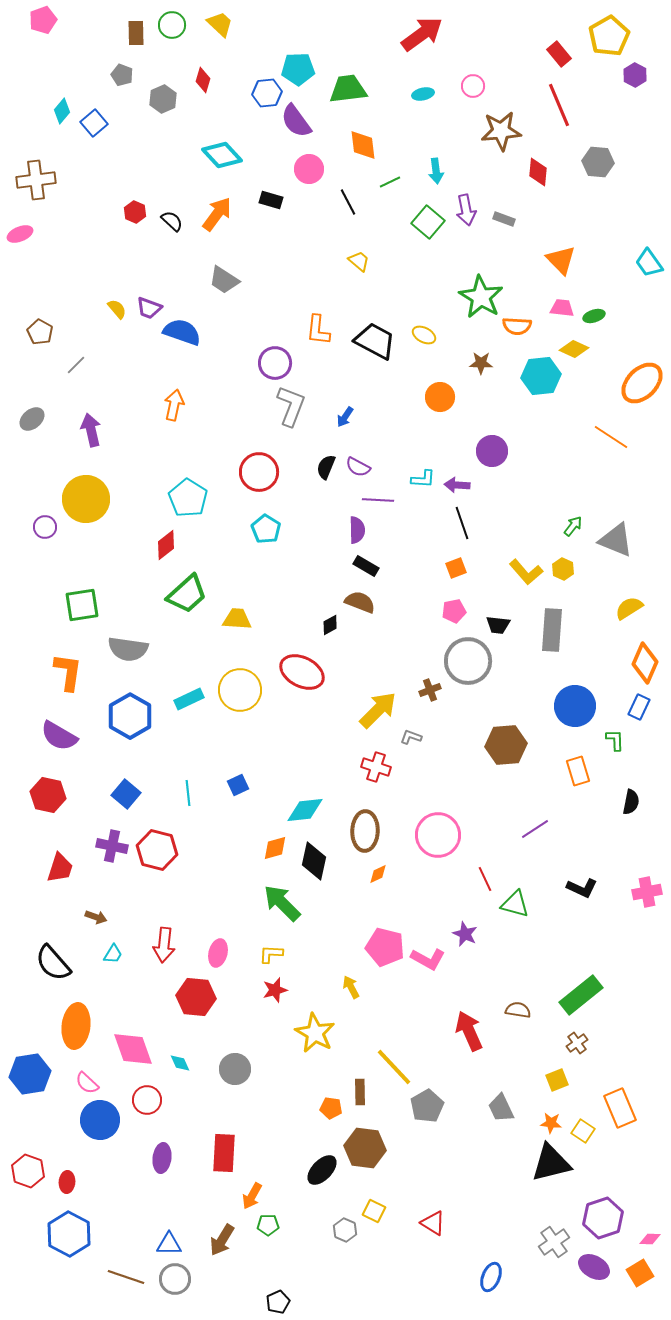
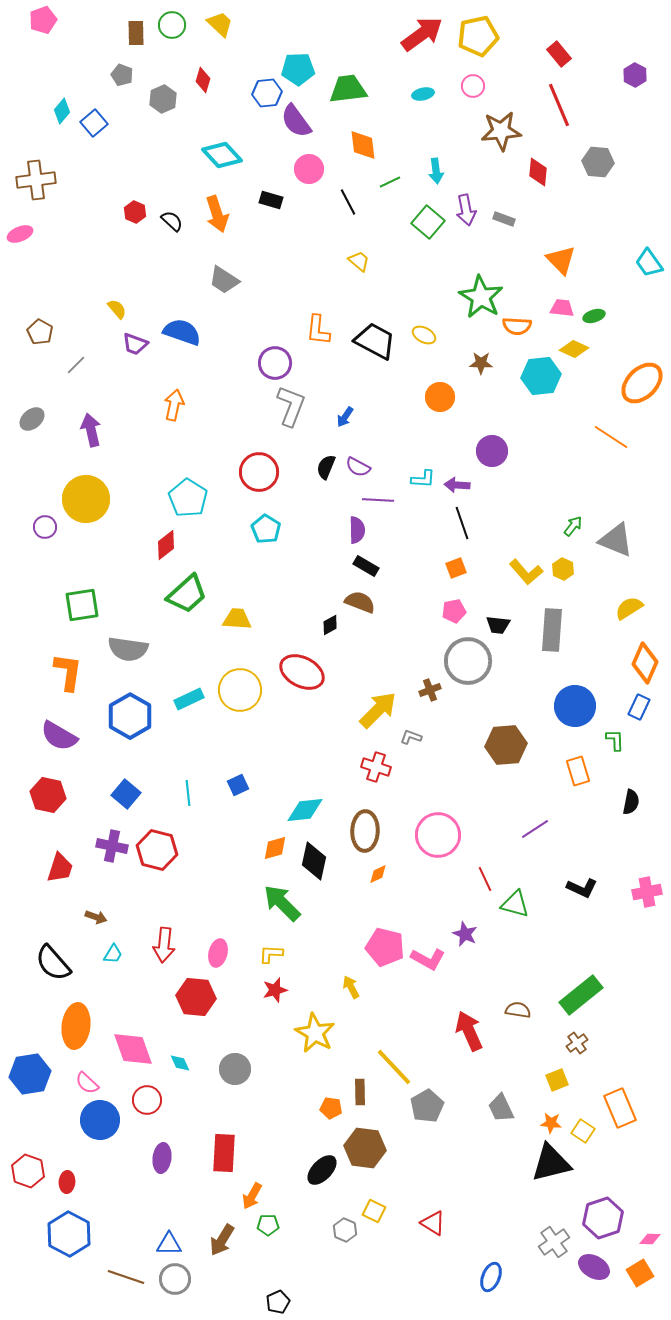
yellow pentagon at (609, 36): moved 131 px left; rotated 18 degrees clockwise
orange arrow at (217, 214): rotated 126 degrees clockwise
purple trapezoid at (149, 308): moved 14 px left, 36 px down
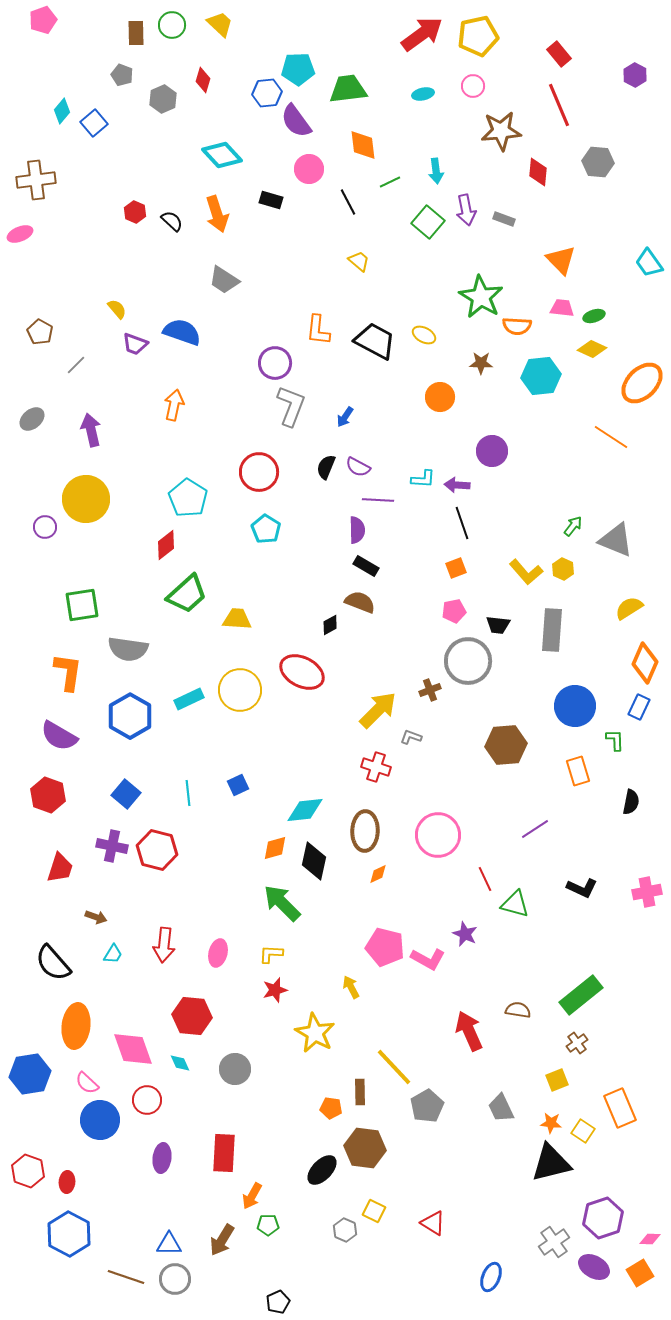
yellow diamond at (574, 349): moved 18 px right
red hexagon at (48, 795): rotated 8 degrees clockwise
red hexagon at (196, 997): moved 4 px left, 19 px down
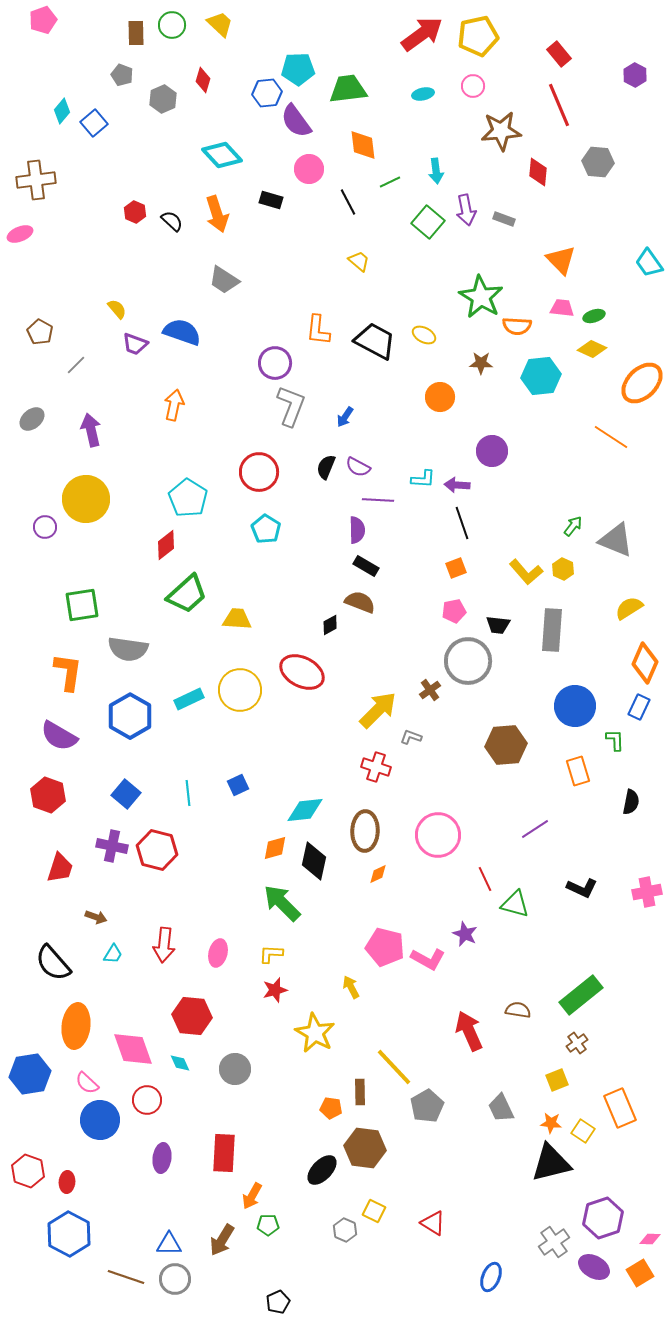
brown cross at (430, 690): rotated 15 degrees counterclockwise
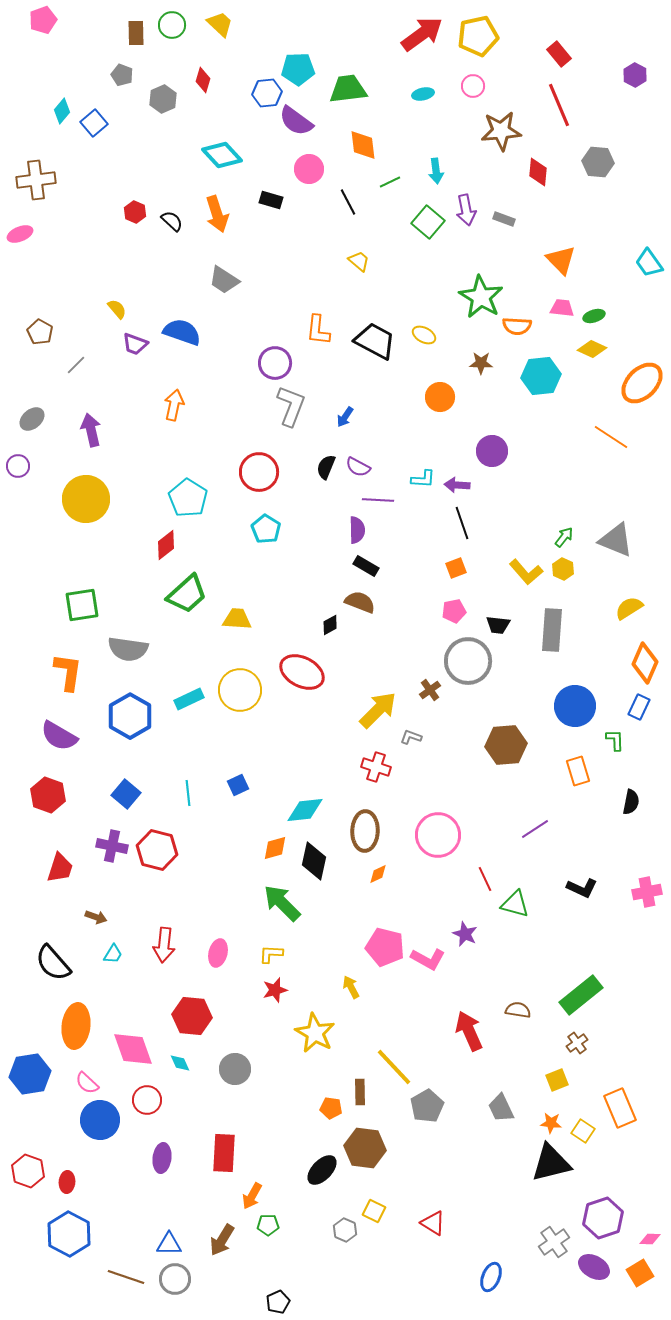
purple semicircle at (296, 121): rotated 18 degrees counterclockwise
green arrow at (573, 526): moved 9 px left, 11 px down
purple circle at (45, 527): moved 27 px left, 61 px up
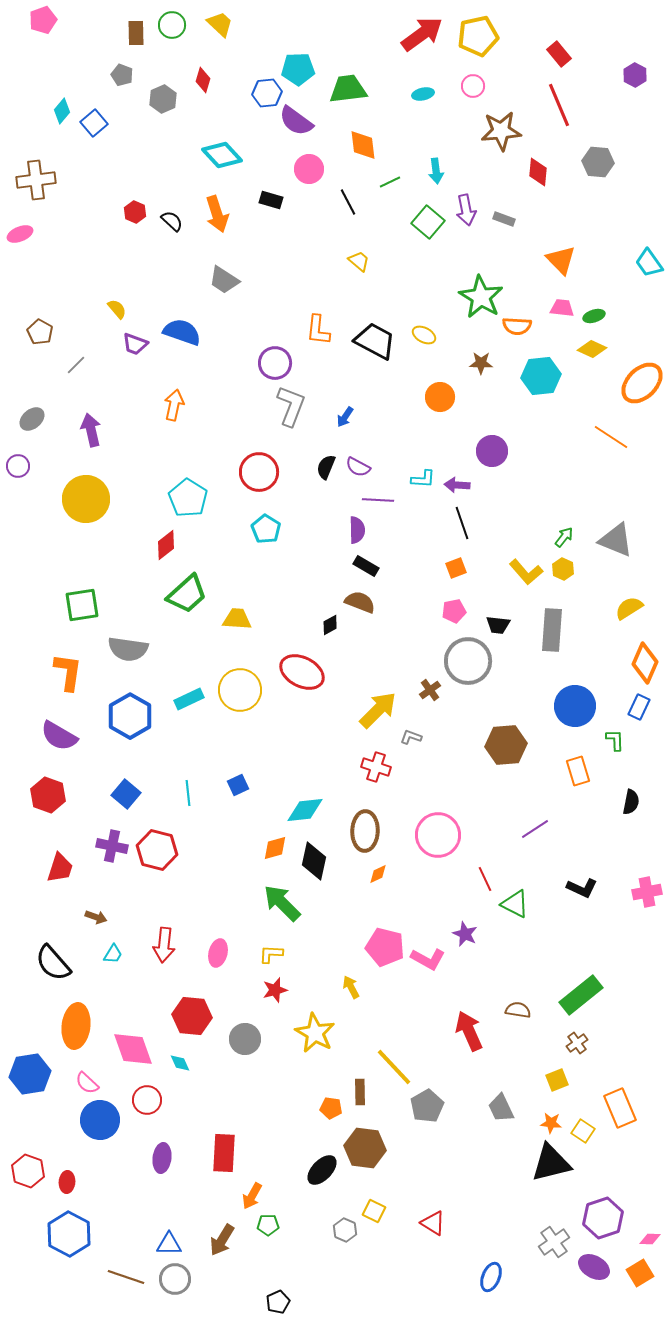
green triangle at (515, 904): rotated 12 degrees clockwise
gray circle at (235, 1069): moved 10 px right, 30 px up
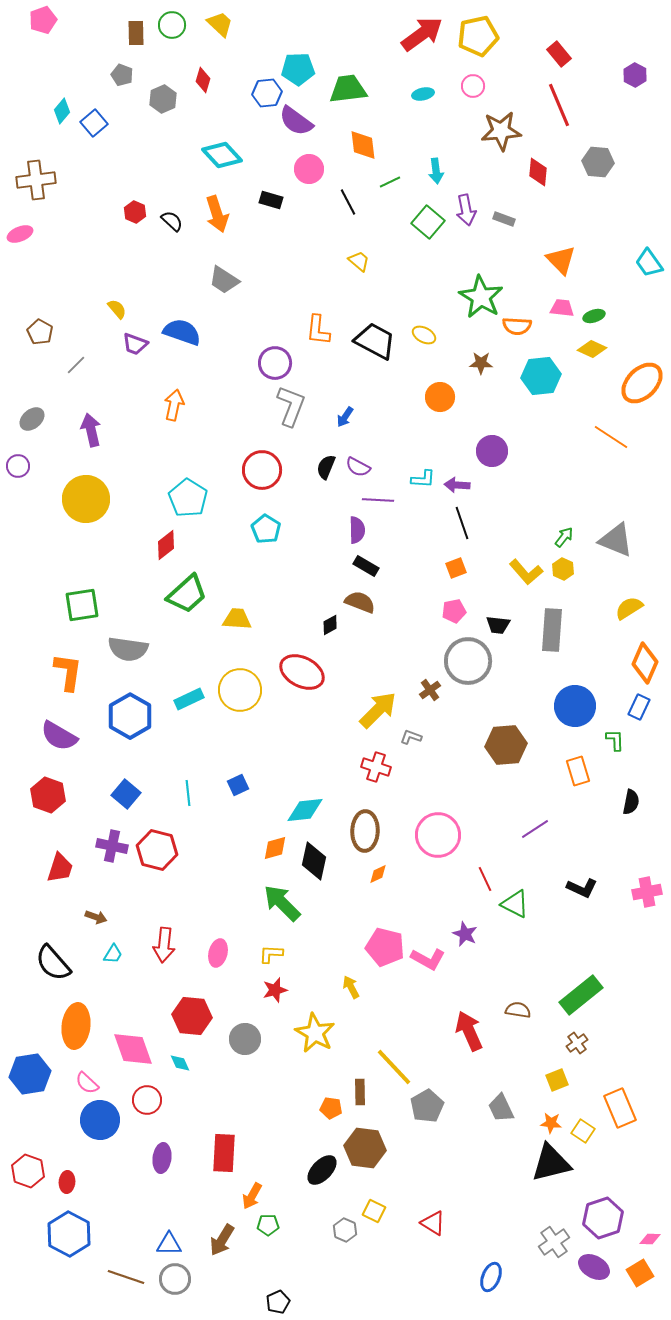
red circle at (259, 472): moved 3 px right, 2 px up
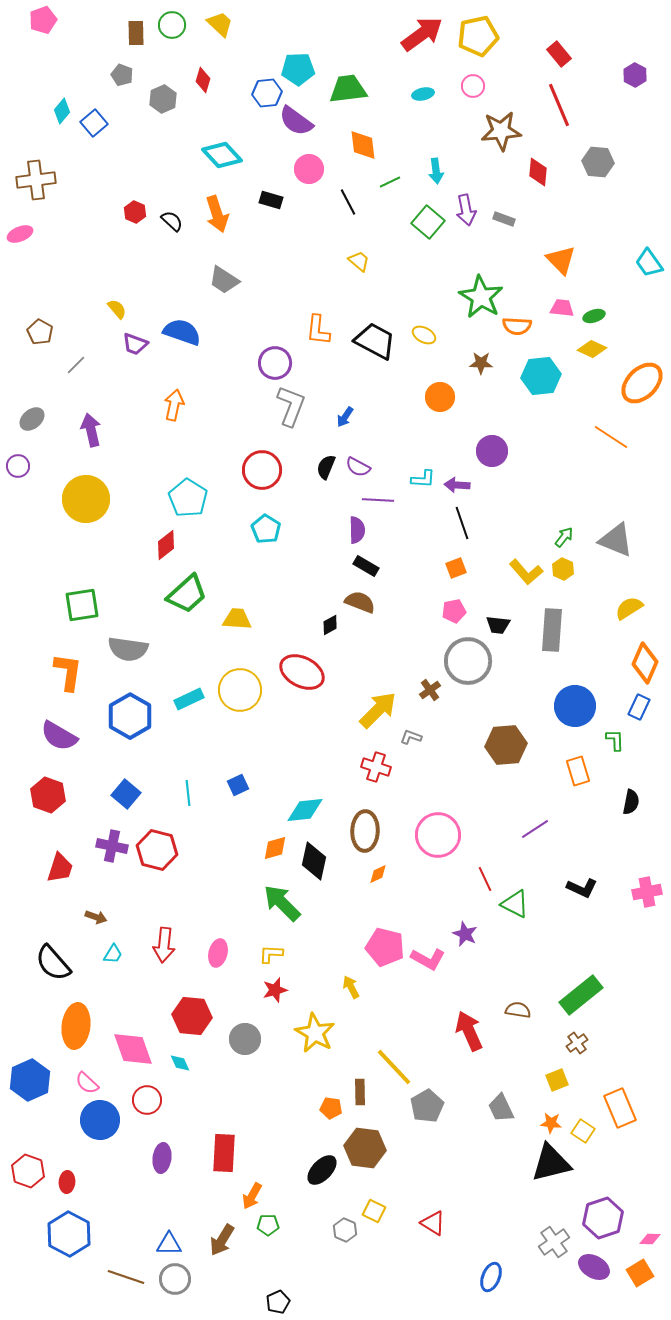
blue hexagon at (30, 1074): moved 6 px down; rotated 15 degrees counterclockwise
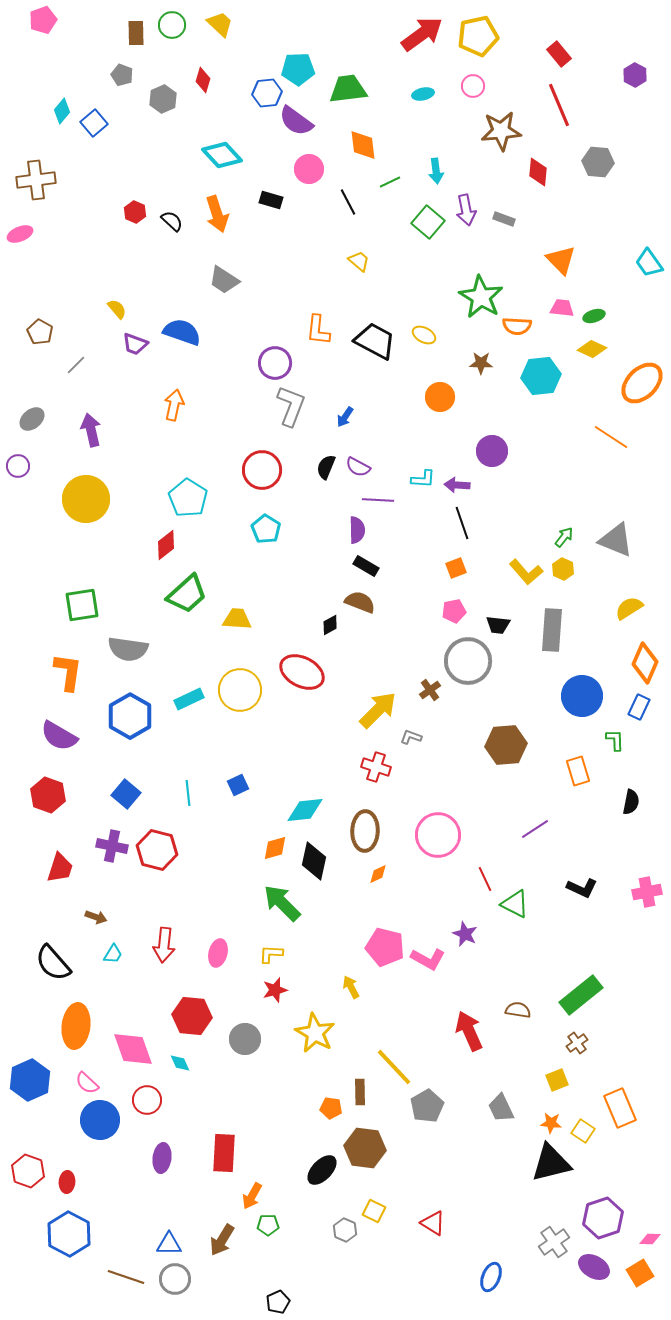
blue circle at (575, 706): moved 7 px right, 10 px up
